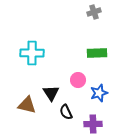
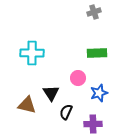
pink circle: moved 2 px up
black semicircle: rotated 49 degrees clockwise
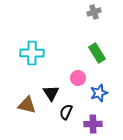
green rectangle: rotated 60 degrees clockwise
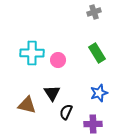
pink circle: moved 20 px left, 18 px up
black triangle: moved 1 px right
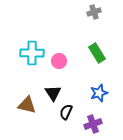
pink circle: moved 1 px right, 1 px down
black triangle: moved 1 px right
purple cross: rotated 18 degrees counterclockwise
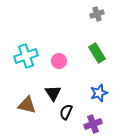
gray cross: moved 3 px right, 2 px down
cyan cross: moved 6 px left, 3 px down; rotated 20 degrees counterclockwise
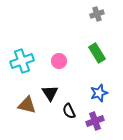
cyan cross: moved 4 px left, 5 px down
black triangle: moved 3 px left
black semicircle: moved 3 px right, 1 px up; rotated 49 degrees counterclockwise
purple cross: moved 2 px right, 3 px up
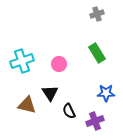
pink circle: moved 3 px down
blue star: moved 7 px right; rotated 18 degrees clockwise
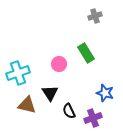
gray cross: moved 2 px left, 2 px down
green rectangle: moved 11 px left
cyan cross: moved 4 px left, 12 px down
blue star: moved 1 px left; rotated 18 degrees clockwise
purple cross: moved 2 px left, 3 px up
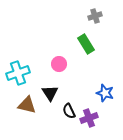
green rectangle: moved 9 px up
purple cross: moved 4 px left
